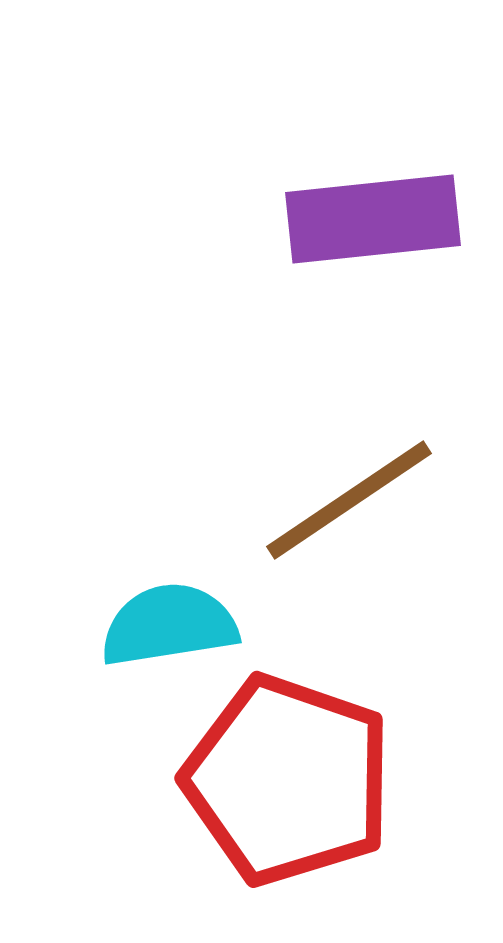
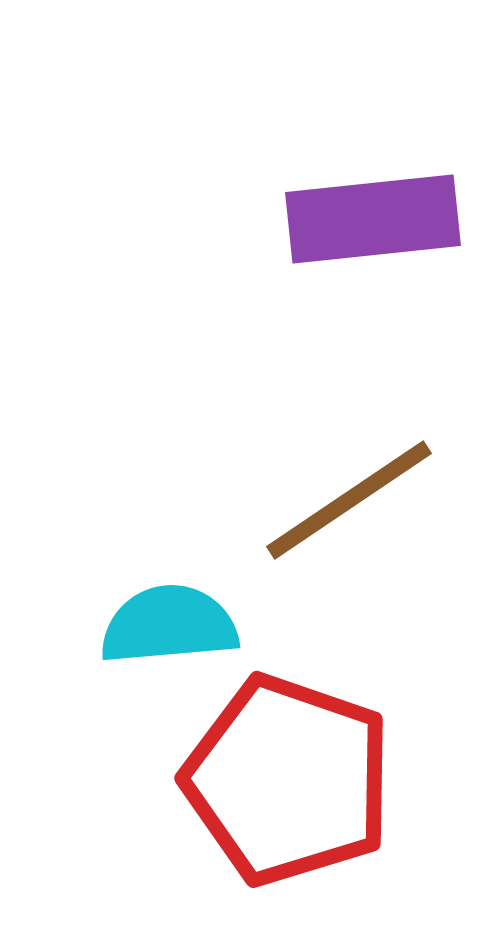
cyan semicircle: rotated 4 degrees clockwise
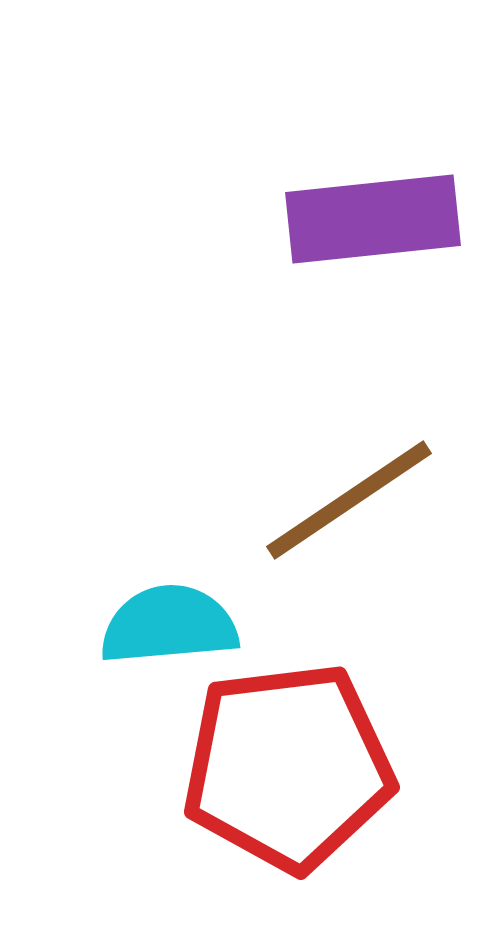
red pentagon: moved 13 px up; rotated 26 degrees counterclockwise
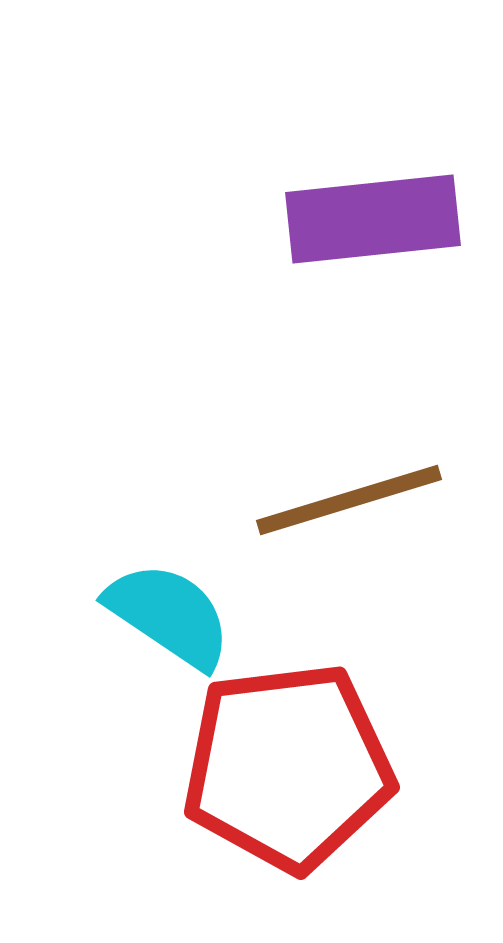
brown line: rotated 17 degrees clockwise
cyan semicircle: moved 10 px up; rotated 39 degrees clockwise
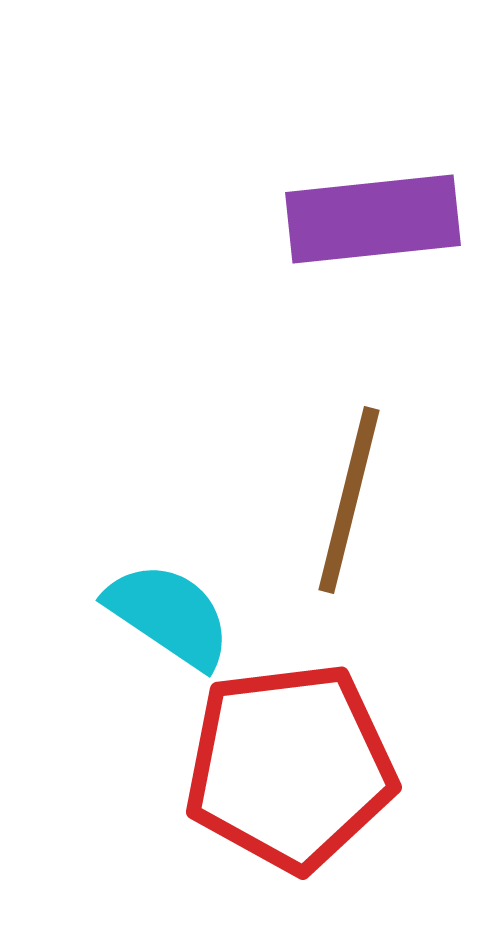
brown line: rotated 59 degrees counterclockwise
red pentagon: moved 2 px right
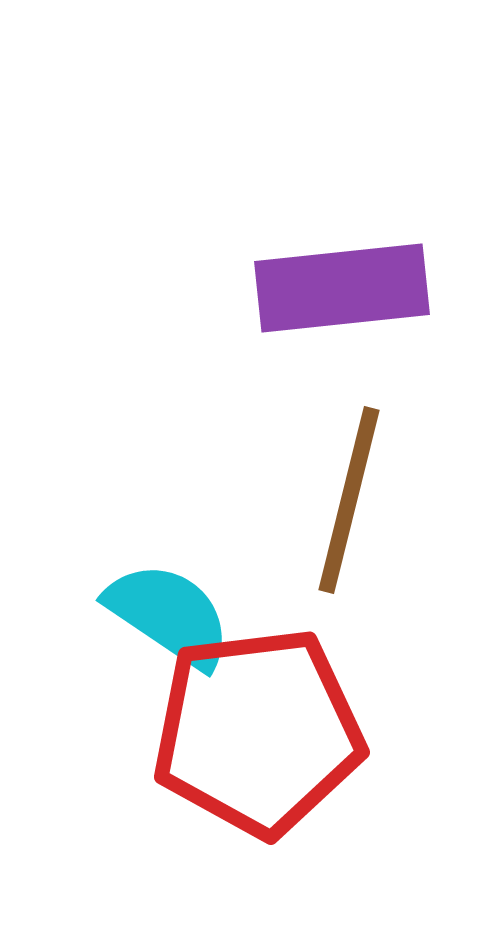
purple rectangle: moved 31 px left, 69 px down
red pentagon: moved 32 px left, 35 px up
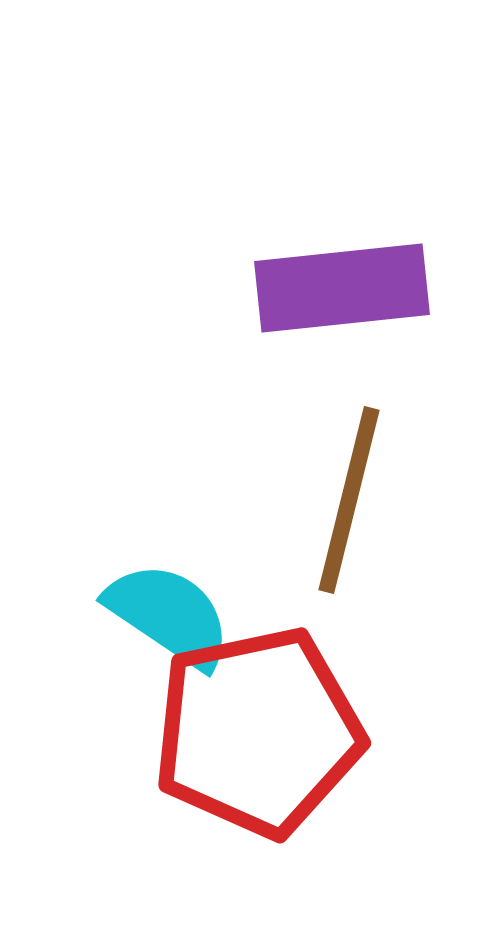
red pentagon: rotated 5 degrees counterclockwise
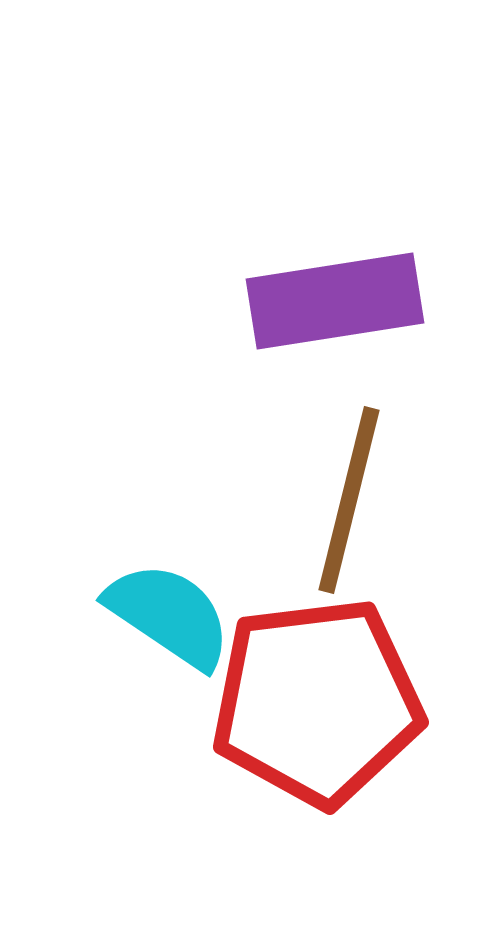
purple rectangle: moved 7 px left, 13 px down; rotated 3 degrees counterclockwise
red pentagon: moved 59 px right, 30 px up; rotated 5 degrees clockwise
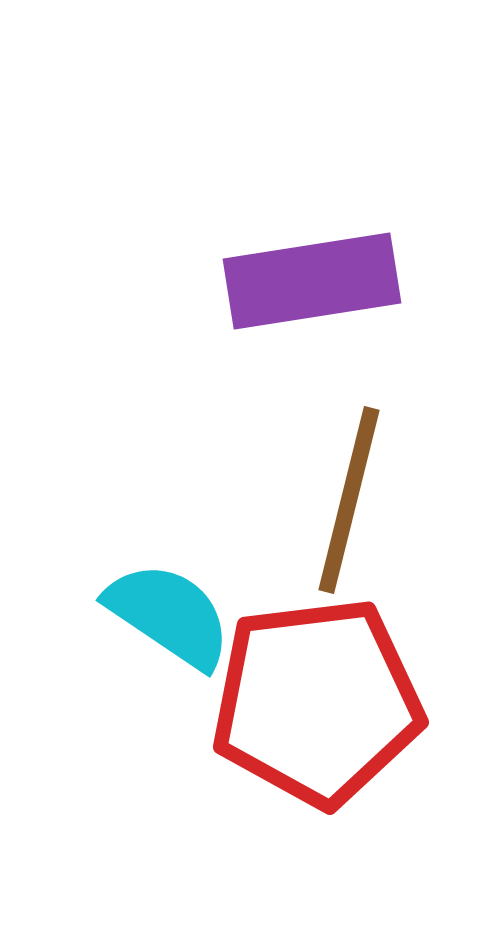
purple rectangle: moved 23 px left, 20 px up
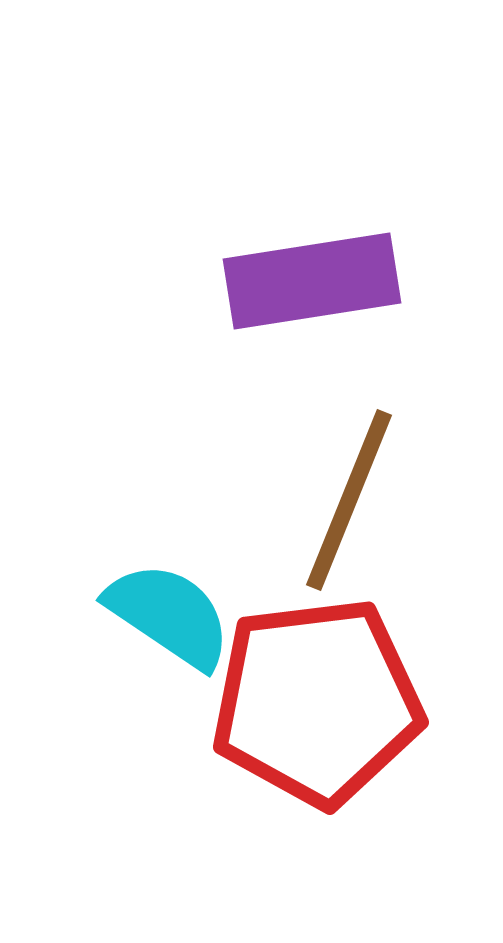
brown line: rotated 8 degrees clockwise
